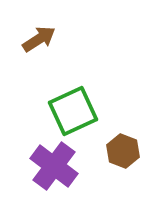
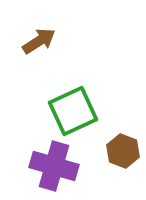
brown arrow: moved 2 px down
purple cross: rotated 21 degrees counterclockwise
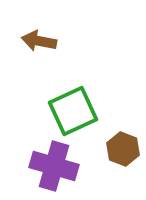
brown arrow: rotated 136 degrees counterclockwise
brown hexagon: moved 2 px up
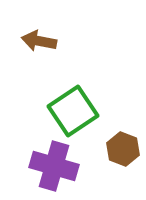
green square: rotated 9 degrees counterclockwise
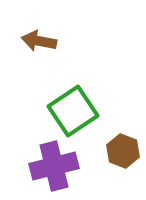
brown hexagon: moved 2 px down
purple cross: rotated 30 degrees counterclockwise
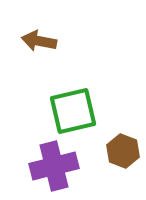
green square: rotated 21 degrees clockwise
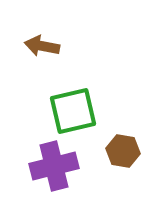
brown arrow: moved 3 px right, 5 px down
brown hexagon: rotated 12 degrees counterclockwise
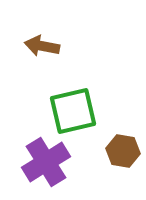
purple cross: moved 8 px left, 4 px up; rotated 18 degrees counterclockwise
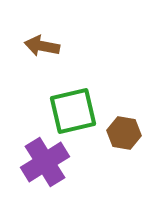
brown hexagon: moved 1 px right, 18 px up
purple cross: moved 1 px left
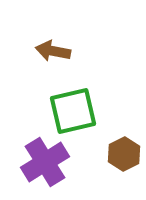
brown arrow: moved 11 px right, 5 px down
brown hexagon: moved 21 px down; rotated 24 degrees clockwise
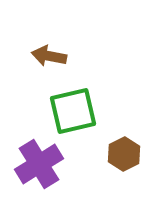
brown arrow: moved 4 px left, 5 px down
purple cross: moved 6 px left, 2 px down
